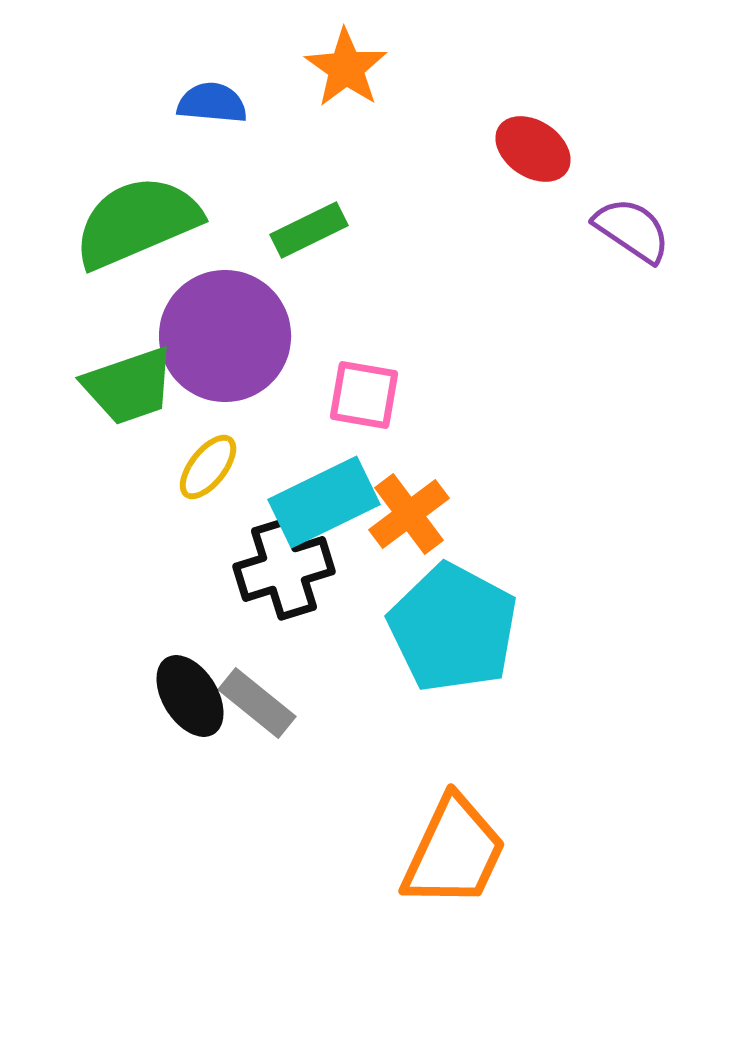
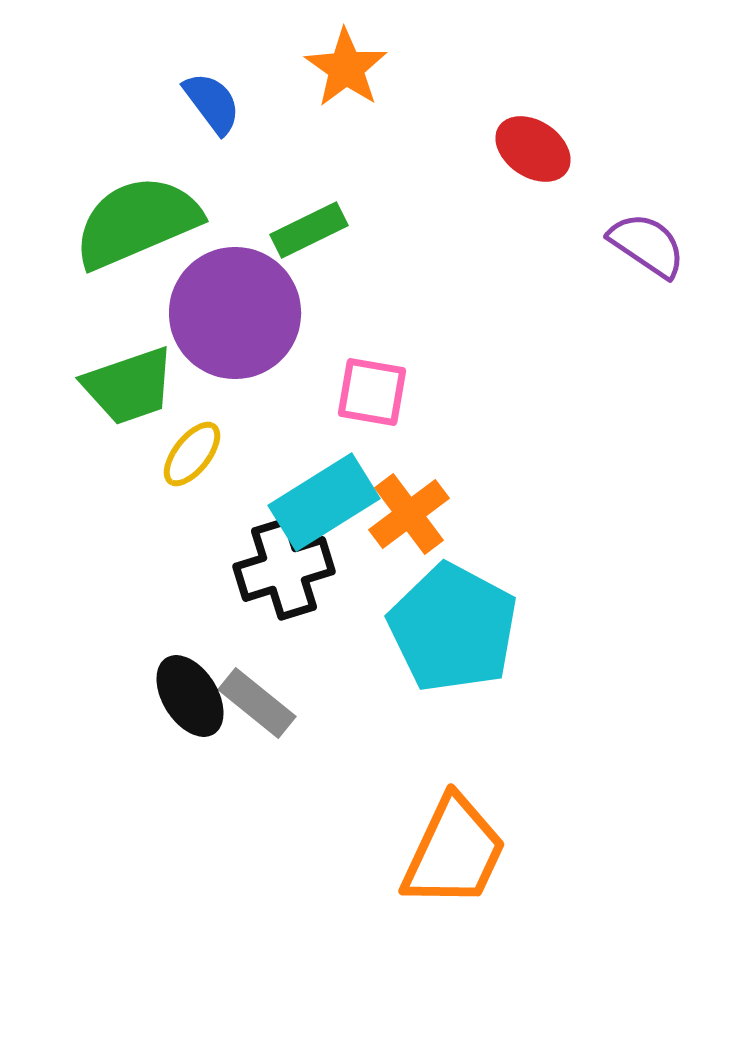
blue semicircle: rotated 48 degrees clockwise
purple semicircle: moved 15 px right, 15 px down
purple circle: moved 10 px right, 23 px up
pink square: moved 8 px right, 3 px up
yellow ellipse: moved 16 px left, 13 px up
cyan rectangle: rotated 6 degrees counterclockwise
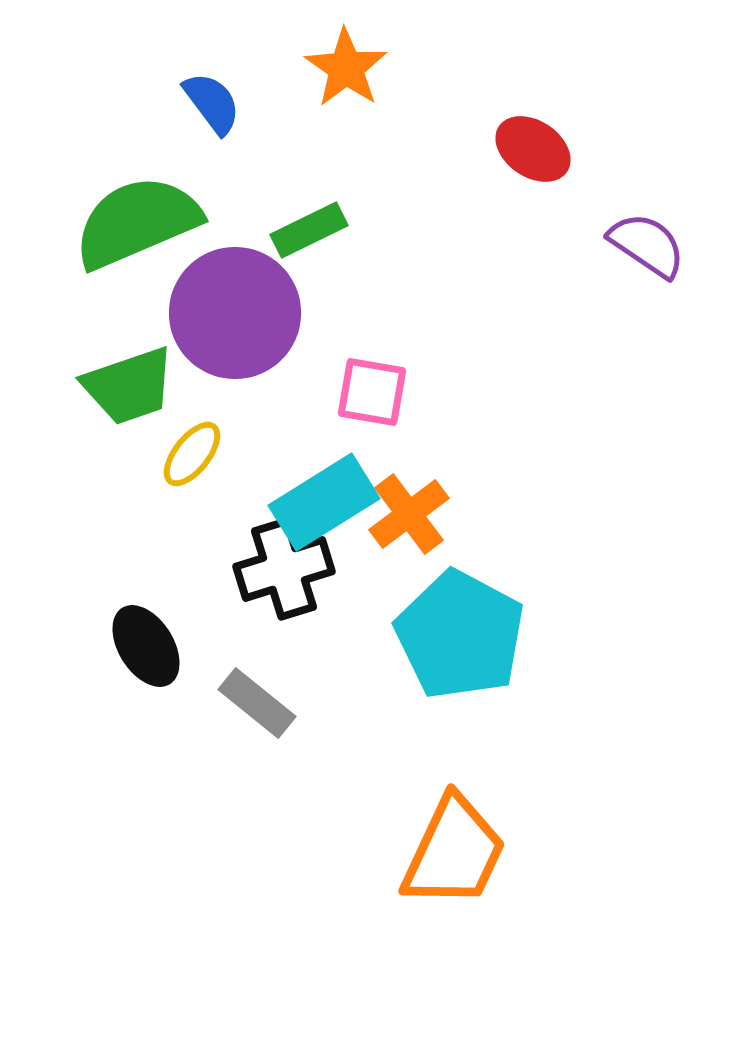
cyan pentagon: moved 7 px right, 7 px down
black ellipse: moved 44 px left, 50 px up
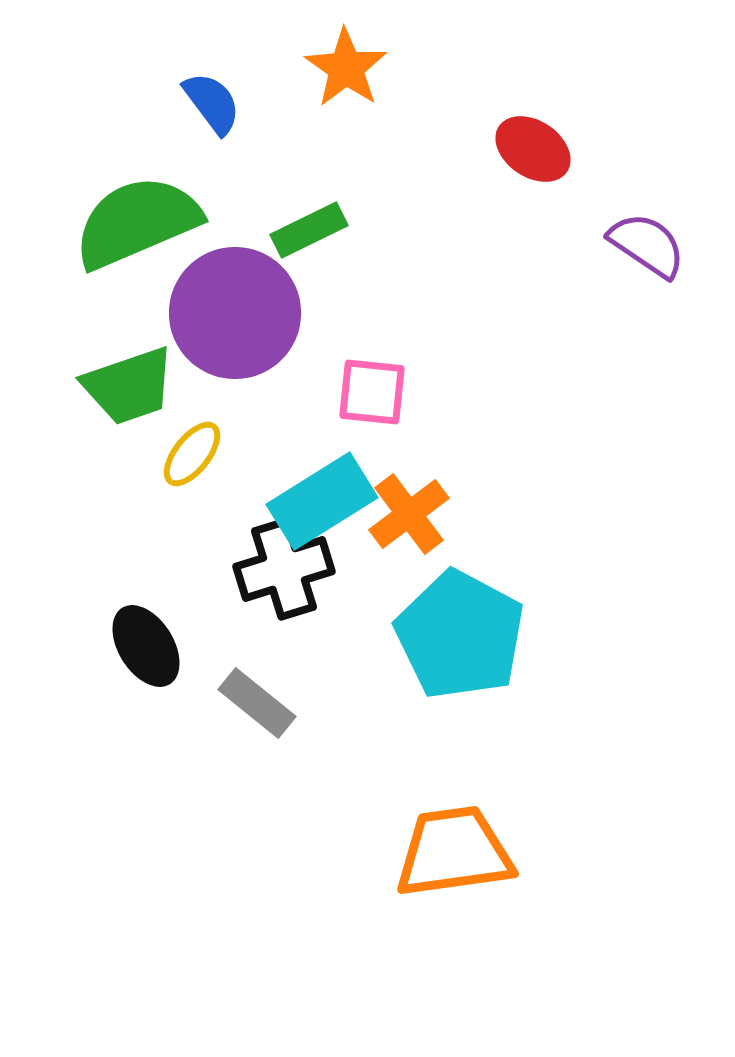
pink square: rotated 4 degrees counterclockwise
cyan rectangle: moved 2 px left, 1 px up
orange trapezoid: rotated 123 degrees counterclockwise
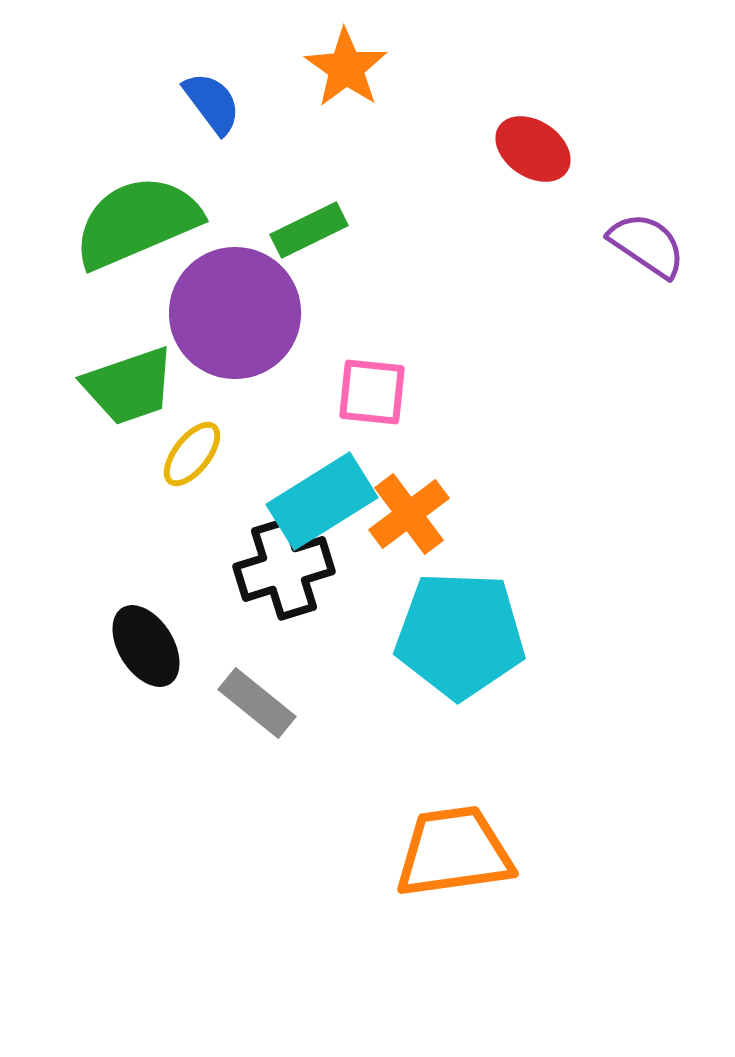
cyan pentagon: rotated 26 degrees counterclockwise
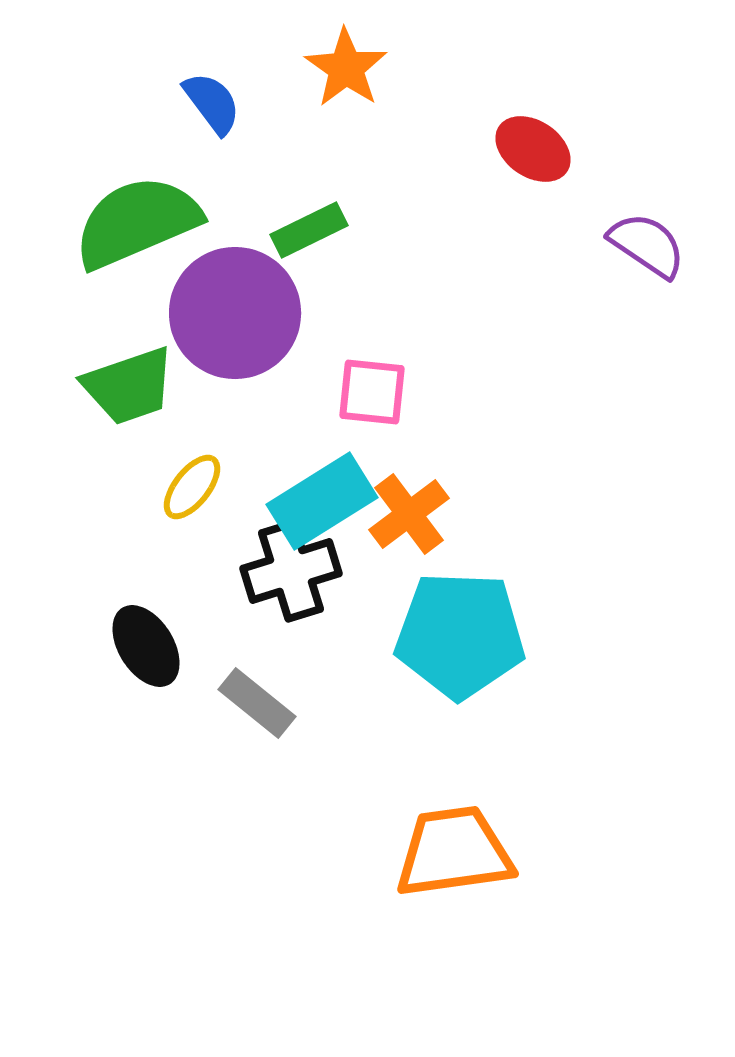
yellow ellipse: moved 33 px down
black cross: moved 7 px right, 2 px down
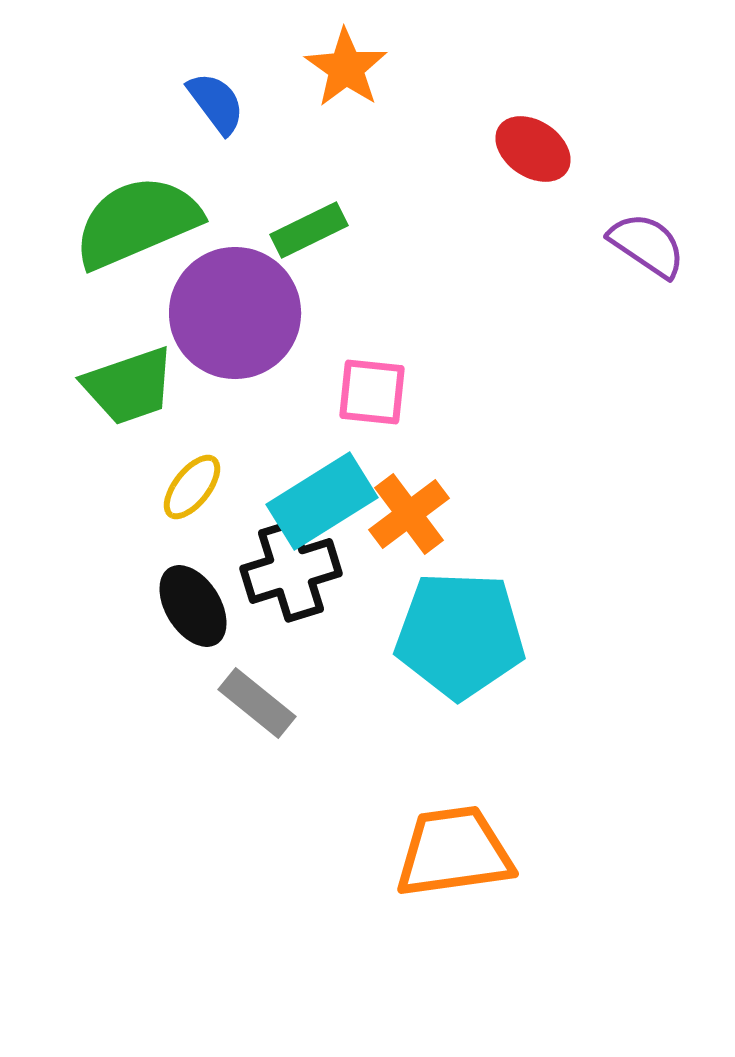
blue semicircle: moved 4 px right
black ellipse: moved 47 px right, 40 px up
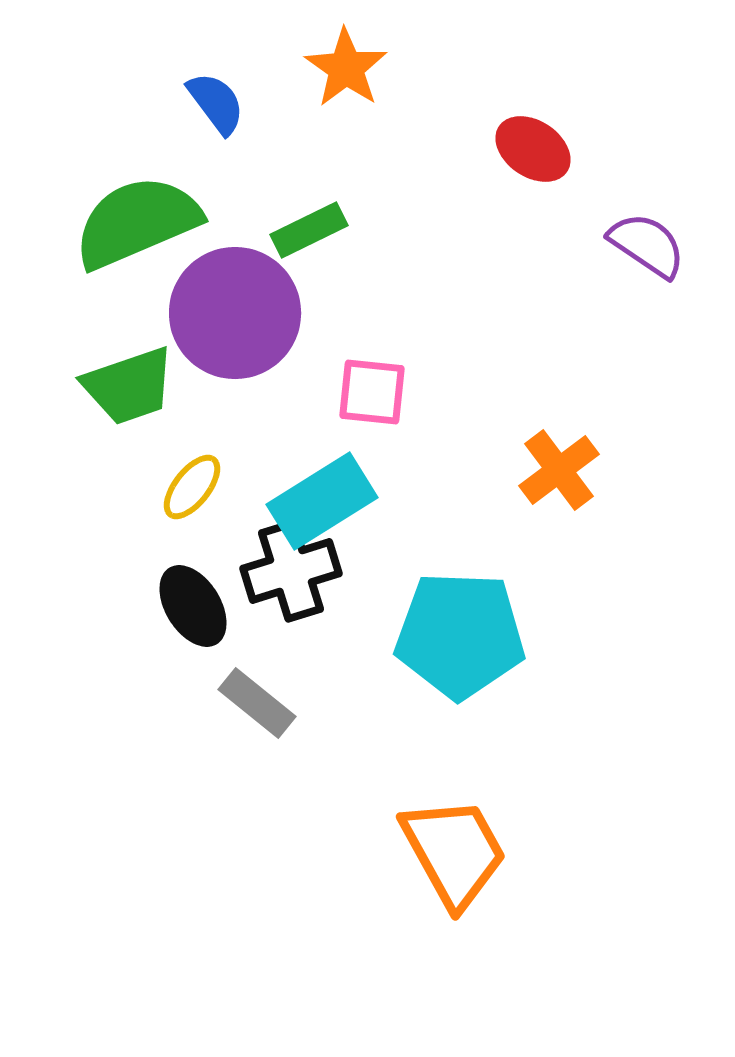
orange cross: moved 150 px right, 44 px up
orange trapezoid: rotated 69 degrees clockwise
